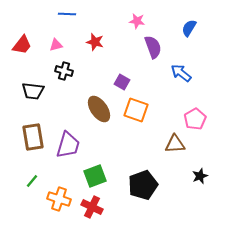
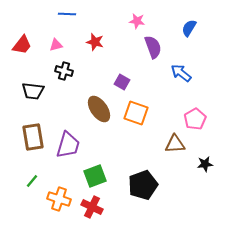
orange square: moved 3 px down
black star: moved 5 px right, 12 px up; rotated 14 degrees clockwise
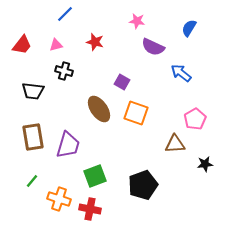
blue line: moved 2 px left; rotated 48 degrees counterclockwise
purple semicircle: rotated 135 degrees clockwise
red cross: moved 2 px left, 2 px down; rotated 15 degrees counterclockwise
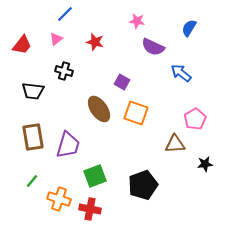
pink triangle: moved 6 px up; rotated 24 degrees counterclockwise
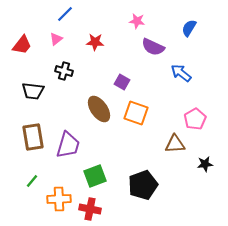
red star: rotated 12 degrees counterclockwise
orange cross: rotated 20 degrees counterclockwise
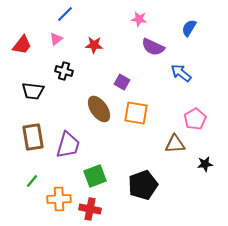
pink star: moved 2 px right, 2 px up
red star: moved 1 px left, 3 px down
orange square: rotated 10 degrees counterclockwise
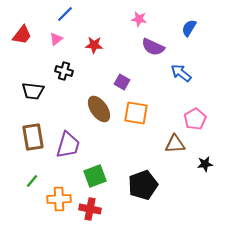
red trapezoid: moved 10 px up
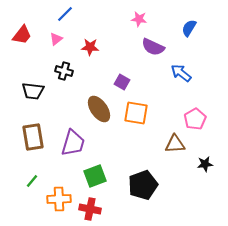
red star: moved 4 px left, 2 px down
purple trapezoid: moved 5 px right, 2 px up
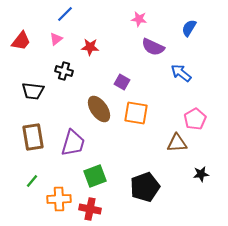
red trapezoid: moved 1 px left, 6 px down
brown triangle: moved 2 px right, 1 px up
black star: moved 4 px left, 10 px down
black pentagon: moved 2 px right, 2 px down
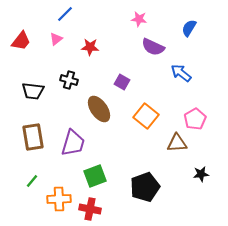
black cross: moved 5 px right, 9 px down
orange square: moved 10 px right, 3 px down; rotated 30 degrees clockwise
